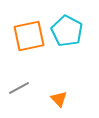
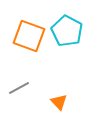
orange square: rotated 32 degrees clockwise
orange triangle: moved 3 px down
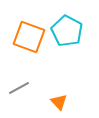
orange square: moved 1 px down
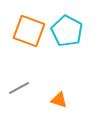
orange square: moved 6 px up
orange triangle: moved 2 px up; rotated 30 degrees counterclockwise
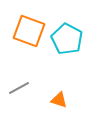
cyan pentagon: moved 8 px down
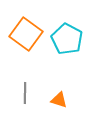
orange square: moved 3 px left, 3 px down; rotated 16 degrees clockwise
gray line: moved 6 px right, 5 px down; rotated 60 degrees counterclockwise
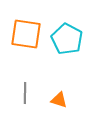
orange square: rotated 28 degrees counterclockwise
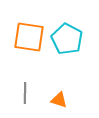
orange square: moved 3 px right, 3 px down
